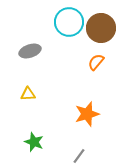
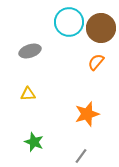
gray line: moved 2 px right
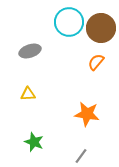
orange star: rotated 25 degrees clockwise
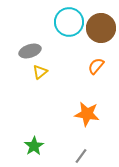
orange semicircle: moved 4 px down
yellow triangle: moved 12 px right, 22 px up; rotated 35 degrees counterclockwise
green star: moved 4 px down; rotated 18 degrees clockwise
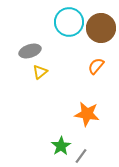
green star: moved 27 px right
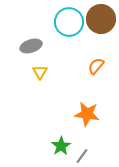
brown circle: moved 9 px up
gray ellipse: moved 1 px right, 5 px up
yellow triangle: rotated 21 degrees counterclockwise
gray line: moved 1 px right
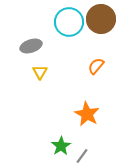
orange star: rotated 20 degrees clockwise
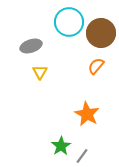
brown circle: moved 14 px down
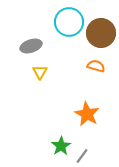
orange semicircle: rotated 66 degrees clockwise
